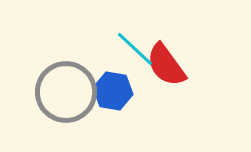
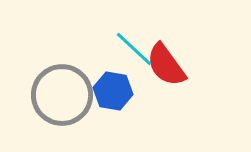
cyan line: moved 1 px left
gray circle: moved 4 px left, 3 px down
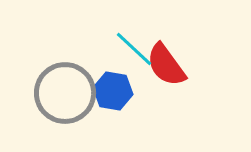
gray circle: moved 3 px right, 2 px up
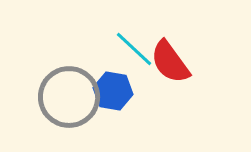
red semicircle: moved 4 px right, 3 px up
gray circle: moved 4 px right, 4 px down
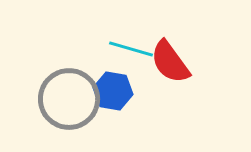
cyan line: moved 3 px left; rotated 27 degrees counterclockwise
gray circle: moved 2 px down
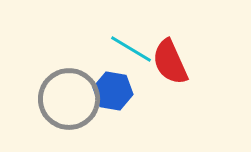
cyan line: rotated 15 degrees clockwise
red semicircle: rotated 12 degrees clockwise
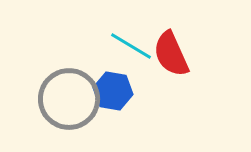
cyan line: moved 3 px up
red semicircle: moved 1 px right, 8 px up
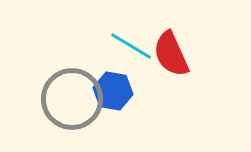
gray circle: moved 3 px right
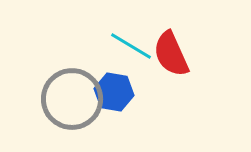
blue hexagon: moved 1 px right, 1 px down
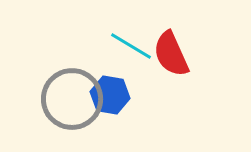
blue hexagon: moved 4 px left, 3 px down
